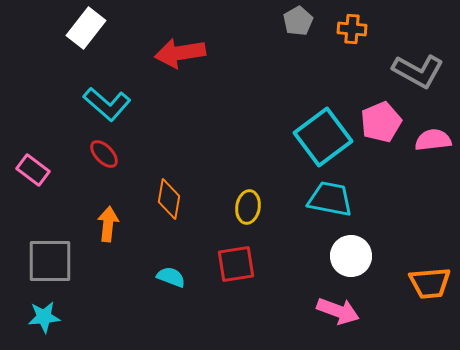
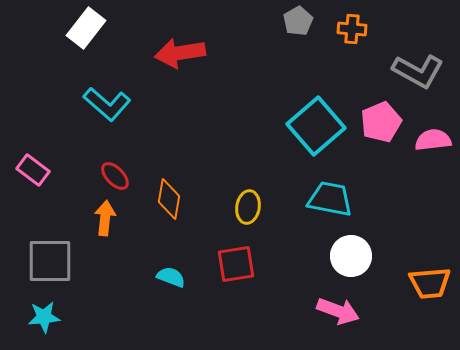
cyan square: moved 7 px left, 11 px up; rotated 4 degrees counterclockwise
red ellipse: moved 11 px right, 22 px down
orange arrow: moved 3 px left, 6 px up
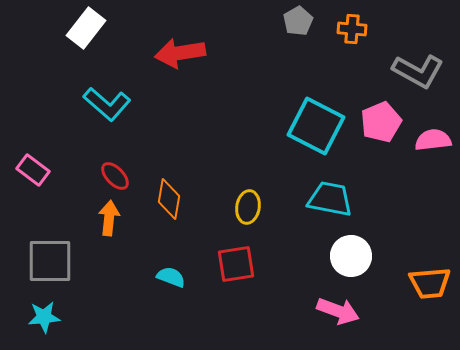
cyan square: rotated 22 degrees counterclockwise
orange arrow: moved 4 px right
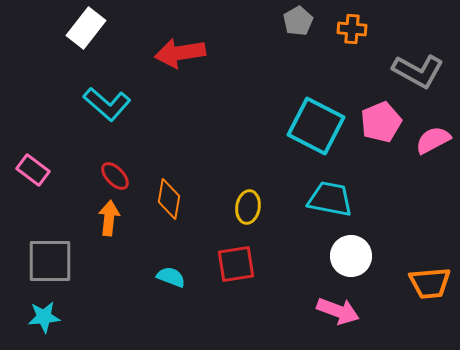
pink semicircle: rotated 21 degrees counterclockwise
